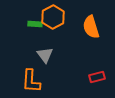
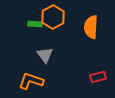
orange semicircle: rotated 20 degrees clockwise
red rectangle: moved 1 px right
orange L-shape: rotated 105 degrees clockwise
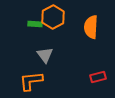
orange L-shape: rotated 25 degrees counterclockwise
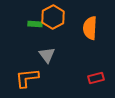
orange semicircle: moved 1 px left, 1 px down
gray triangle: moved 2 px right
red rectangle: moved 2 px left, 1 px down
orange L-shape: moved 4 px left, 3 px up
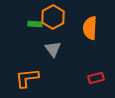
gray triangle: moved 6 px right, 6 px up
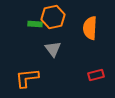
orange hexagon: rotated 15 degrees clockwise
red rectangle: moved 3 px up
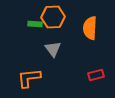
orange hexagon: rotated 10 degrees clockwise
orange L-shape: moved 2 px right
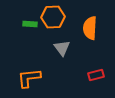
green rectangle: moved 5 px left
gray triangle: moved 9 px right, 1 px up
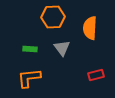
green rectangle: moved 25 px down
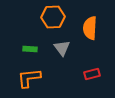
red rectangle: moved 4 px left, 1 px up
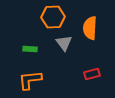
gray triangle: moved 2 px right, 5 px up
orange L-shape: moved 1 px right, 2 px down
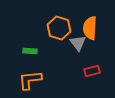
orange hexagon: moved 6 px right, 11 px down; rotated 20 degrees clockwise
gray triangle: moved 14 px right
green rectangle: moved 2 px down
red rectangle: moved 3 px up
